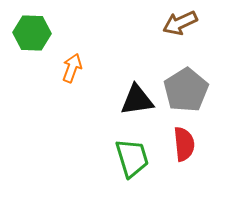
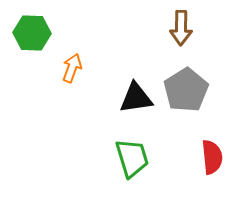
brown arrow: moved 1 px right, 5 px down; rotated 64 degrees counterclockwise
black triangle: moved 1 px left, 2 px up
red semicircle: moved 28 px right, 13 px down
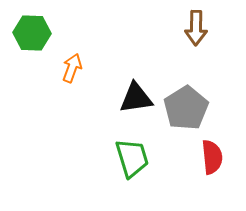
brown arrow: moved 15 px right
gray pentagon: moved 18 px down
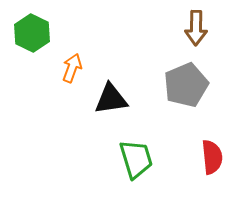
green hexagon: rotated 24 degrees clockwise
black triangle: moved 25 px left, 1 px down
gray pentagon: moved 23 px up; rotated 9 degrees clockwise
green trapezoid: moved 4 px right, 1 px down
